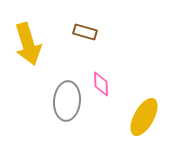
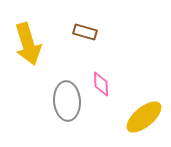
gray ellipse: rotated 9 degrees counterclockwise
yellow ellipse: rotated 21 degrees clockwise
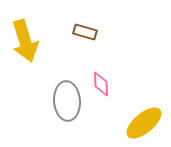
yellow arrow: moved 3 px left, 3 px up
yellow ellipse: moved 6 px down
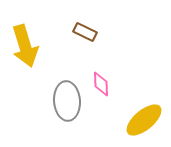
brown rectangle: rotated 10 degrees clockwise
yellow arrow: moved 5 px down
yellow ellipse: moved 3 px up
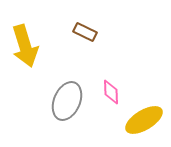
pink diamond: moved 10 px right, 8 px down
gray ellipse: rotated 27 degrees clockwise
yellow ellipse: rotated 9 degrees clockwise
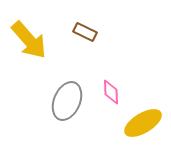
yellow arrow: moved 4 px right, 6 px up; rotated 24 degrees counterclockwise
yellow ellipse: moved 1 px left, 3 px down
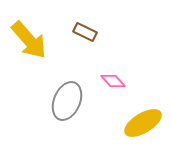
pink diamond: moved 2 px right, 11 px up; rotated 40 degrees counterclockwise
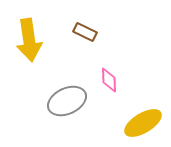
yellow arrow: rotated 33 degrees clockwise
pink diamond: moved 4 px left, 1 px up; rotated 40 degrees clockwise
gray ellipse: rotated 42 degrees clockwise
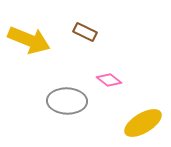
yellow arrow: rotated 60 degrees counterclockwise
pink diamond: rotated 50 degrees counterclockwise
gray ellipse: rotated 27 degrees clockwise
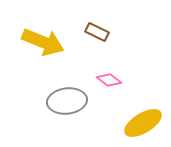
brown rectangle: moved 12 px right
yellow arrow: moved 14 px right, 2 px down
gray ellipse: rotated 9 degrees counterclockwise
